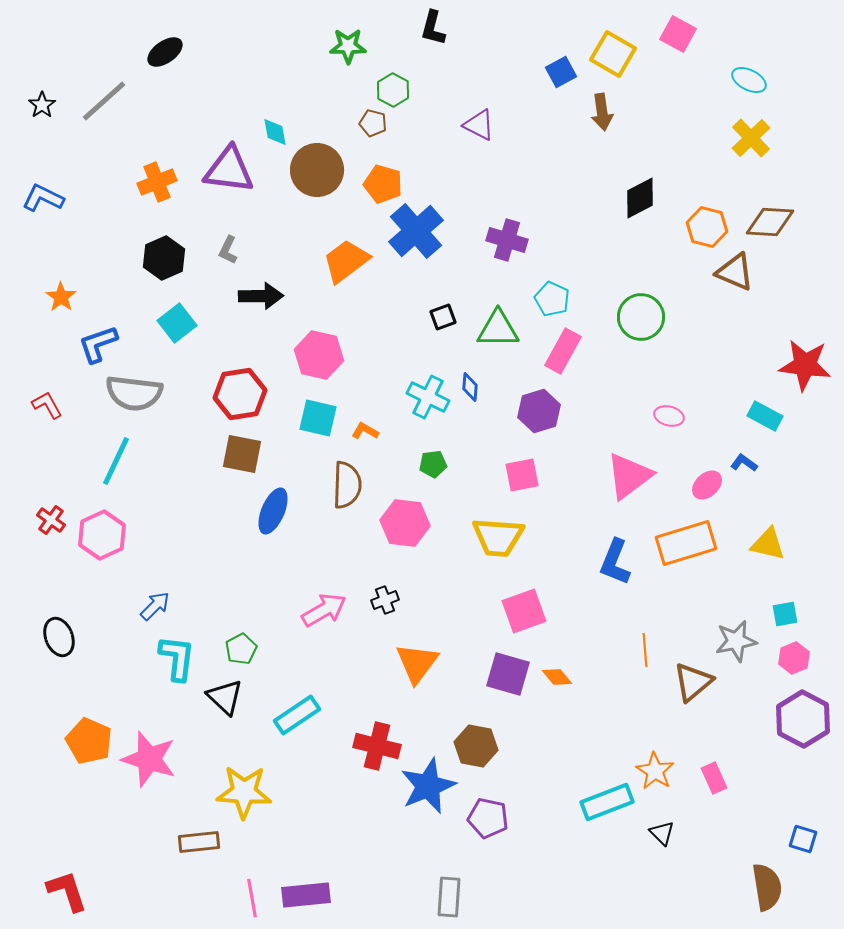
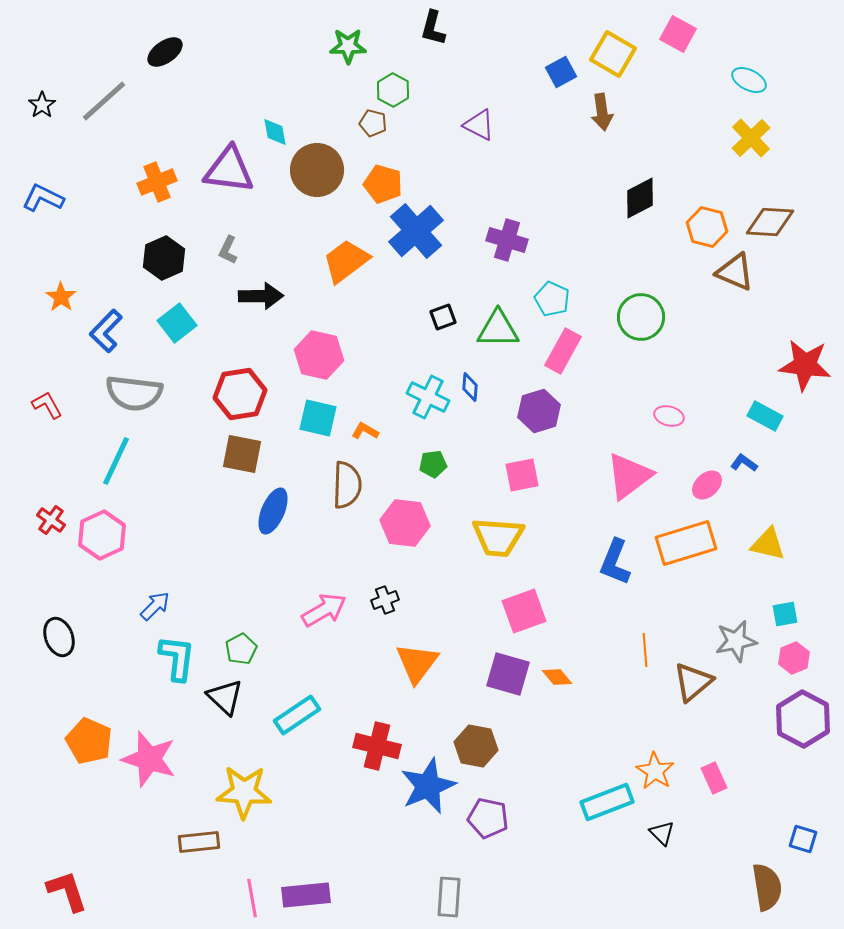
blue L-shape at (98, 344): moved 8 px right, 13 px up; rotated 27 degrees counterclockwise
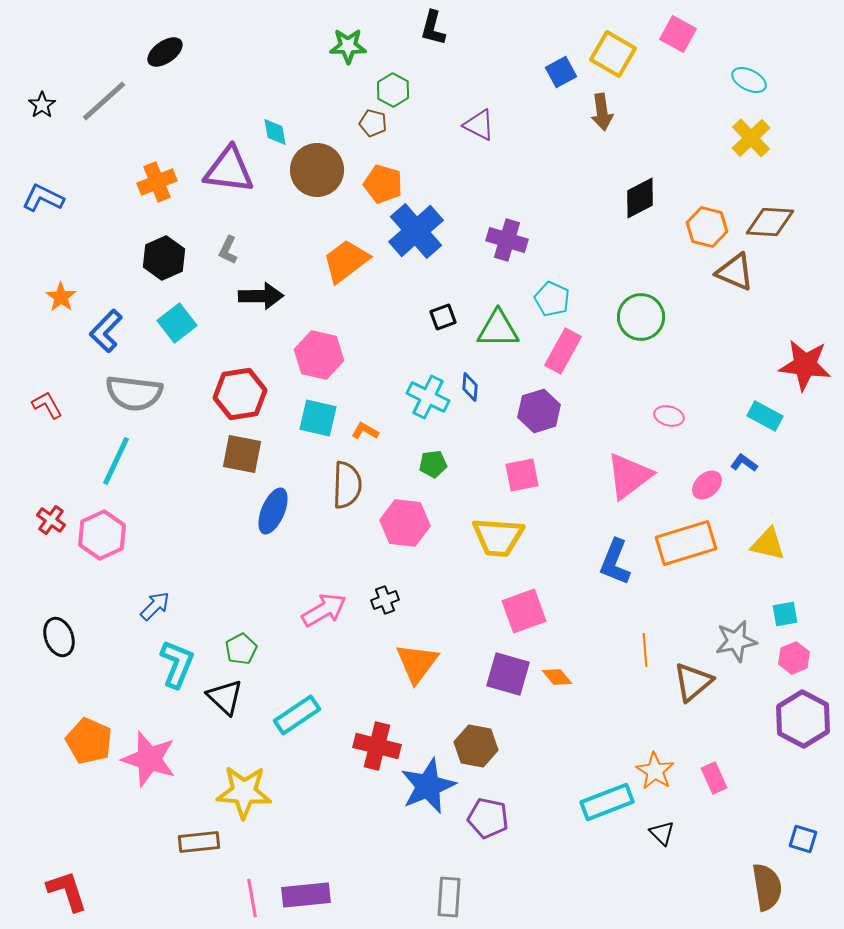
cyan L-shape at (177, 658): moved 6 px down; rotated 15 degrees clockwise
